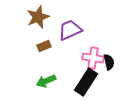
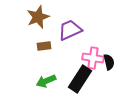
brown rectangle: rotated 16 degrees clockwise
black rectangle: moved 6 px left, 3 px up
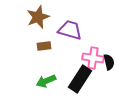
purple trapezoid: rotated 40 degrees clockwise
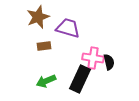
purple trapezoid: moved 2 px left, 2 px up
black rectangle: rotated 8 degrees counterclockwise
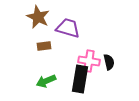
brown star: rotated 25 degrees counterclockwise
pink cross: moved 4 px left, 3 px down
black rectangle: rotated 16 degrees counterclockwise
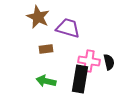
brown rectangle: moved 2 px right, 3 px down
green arrow: rotated 36 degrees clockwise
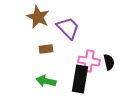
purple trapezoid: rotated 30 degrees clockwise
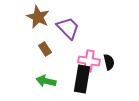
brown rectangle: moved 1 px left; rotated 64 degrees clockwise
black rectangle: moved 2 px right
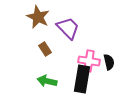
green arrow: moved 1 px right
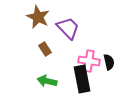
black rectangle: rotated 20 degrees counterclockwise
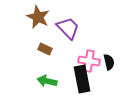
brown rectangle: rotated 32 degrees counterclockwise
